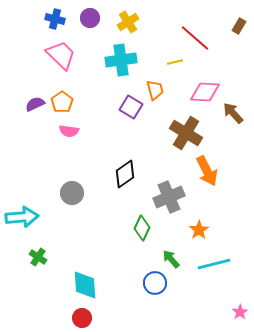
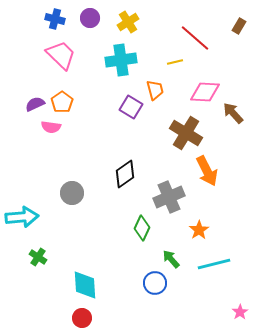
pink semicircle: moved 18 px left, 4 px up
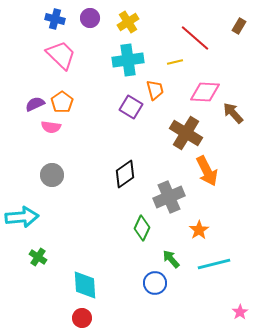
cyan cross: moved 7 px right
gray circle: moved 20 px left, 18 px up
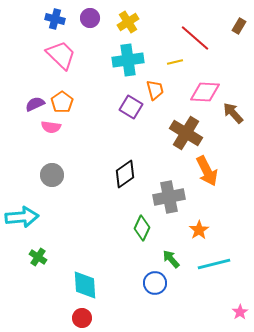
gray cross: rotated 12 degrees clockwise
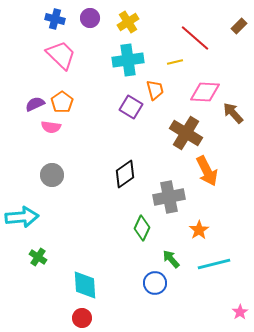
brown rectangle: rotated 14 degrees clockwise
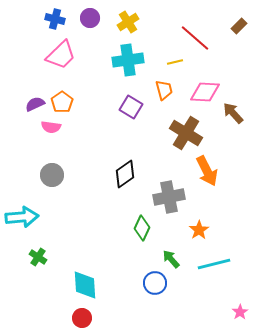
pink trapezoid: rotated 92 degrees clockwise
orange trapezoid: moved 9 px right
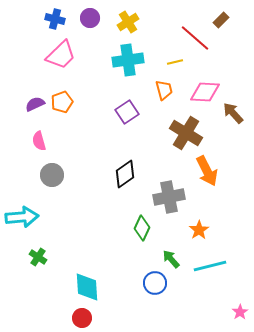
brown rectangle: moved 18 px left, 6 px up
orange pentagon: rotated 15 degrees clockwise
purple square: moved 4 px left, 5 px down; rotated 25 degrees clockwise
pink semicircle: moved 12 px left, 14 px down; rotated 66 degrees clockwise
cyan line: moved 4 px left, 2 px down
cyan diamond: moved 2 px right, 2 px down
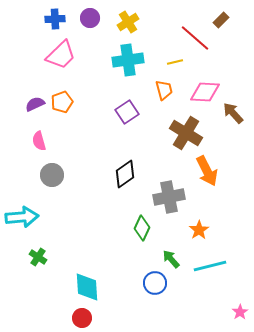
blue cross: rotated 18 degrees counterclockwise
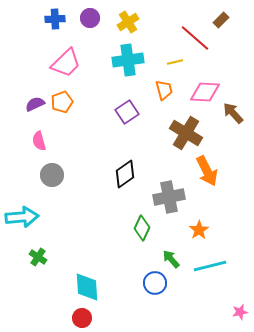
pink trapezoid: moved 5 px right, 8 px down
pink star: rotated 21 degrees clockwise
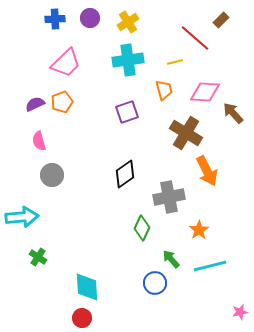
purple square: rotated 15 degrees clockwise
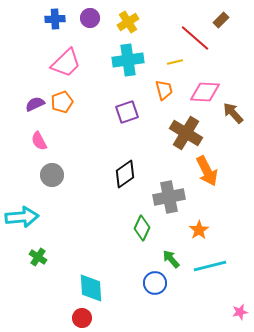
pink semicircle: rotated 12 degrees counterclockwise
cyan diamond: moved 4 px right, 1 px down
